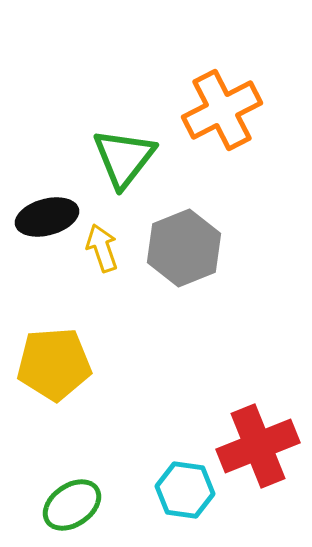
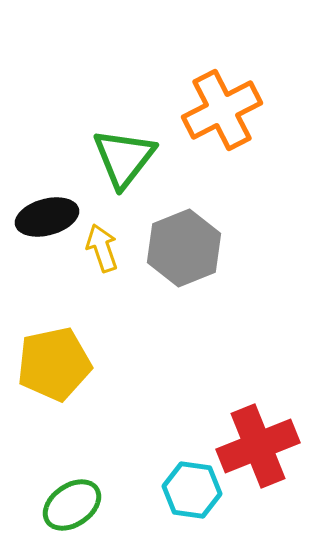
yellow pentagon: rotated 8 degrees counterclockwise
cyan hexagon: moved 7 px right
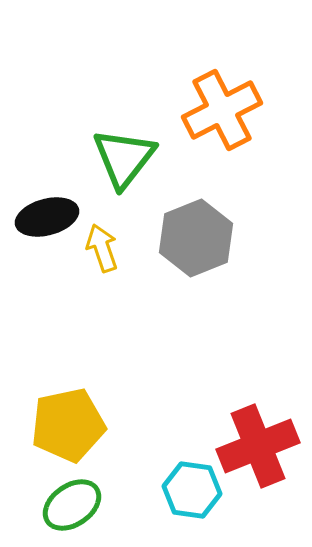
gray hexagon: moved 12 px right, 10 px up
yellow pentagon: moved 14 px right, 61 px down
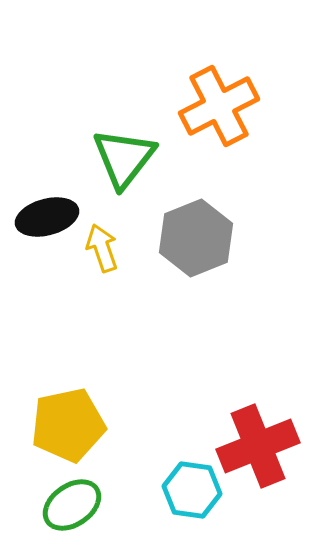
orange cross: moved 3 px left, 4 px up
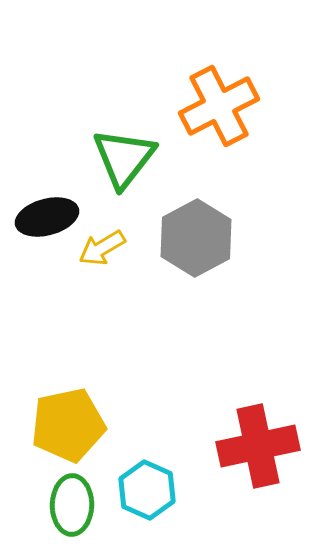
gray hexagon: rotated 6 degrees counterclockwise
yellow arrow: rotated 102 degrees counterclockwise
red cross: rotated 10 degrees clockwise
cyan hexagon: moved 45 px left; rotated 16 degrees clockwise
green ellipse: rotated 54 degrees counterclockwise
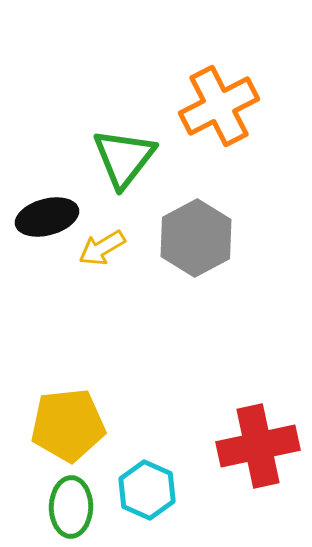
yellow pentagon: rotated 6 degrees clockwise
green ellipse: moved 1 px left, 2 px down
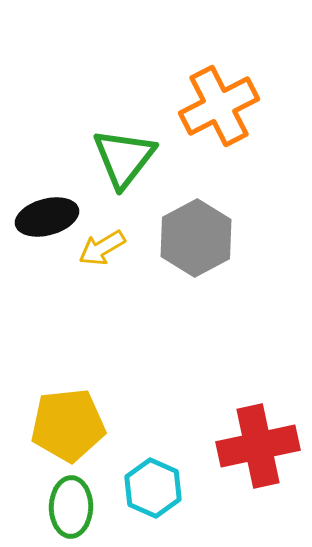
cyan hexagon: moved 6 px right, 2 px up
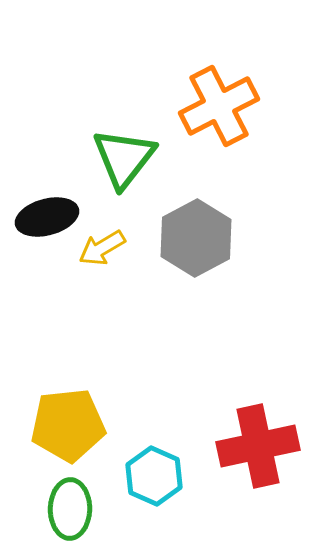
cyan hexagon: moved 1 px right, 12 px up
green ellipse: moved 1 px left, 2 px down
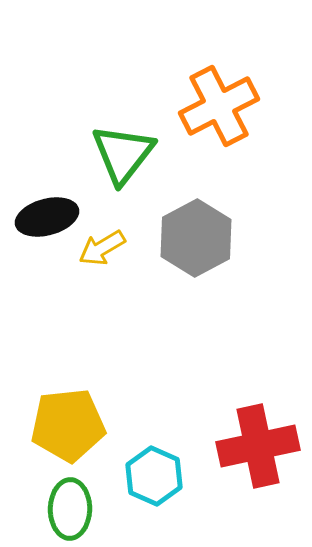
green triangle: moved 1 px left, 4 px up
